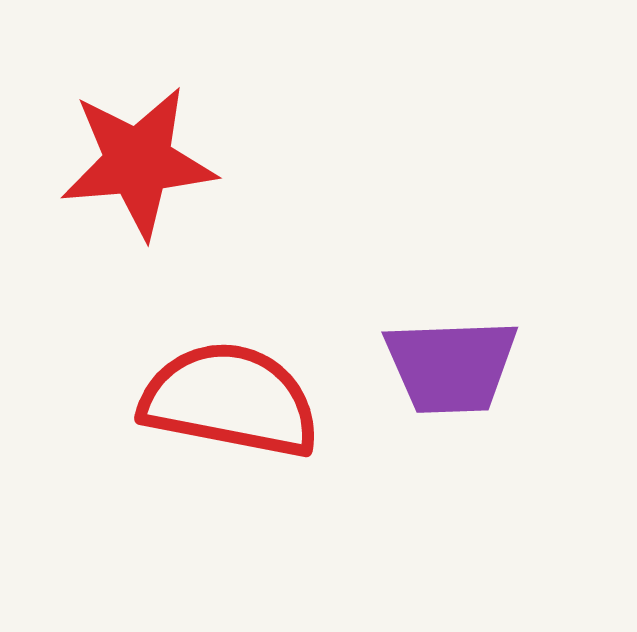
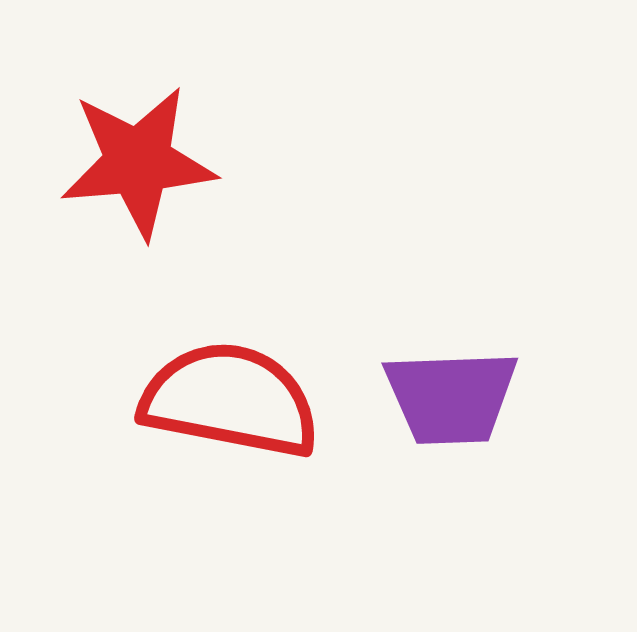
purple trapezoid: moved 31 px down
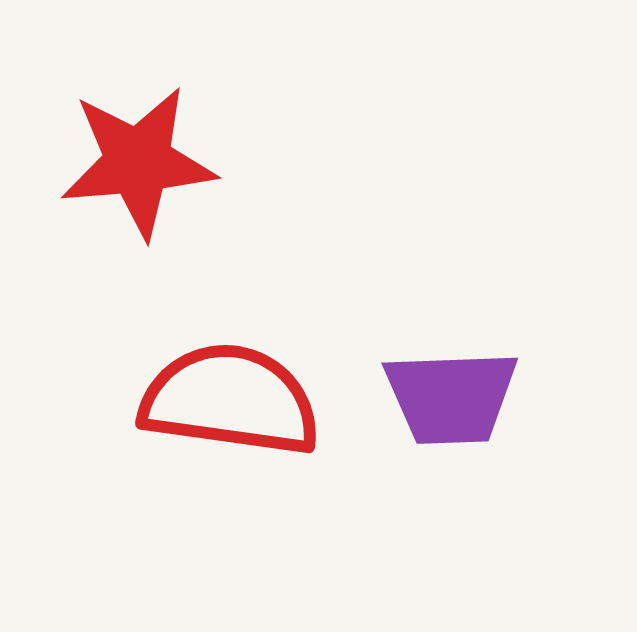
red semicircle: rotated 3 degrees counterclockwise
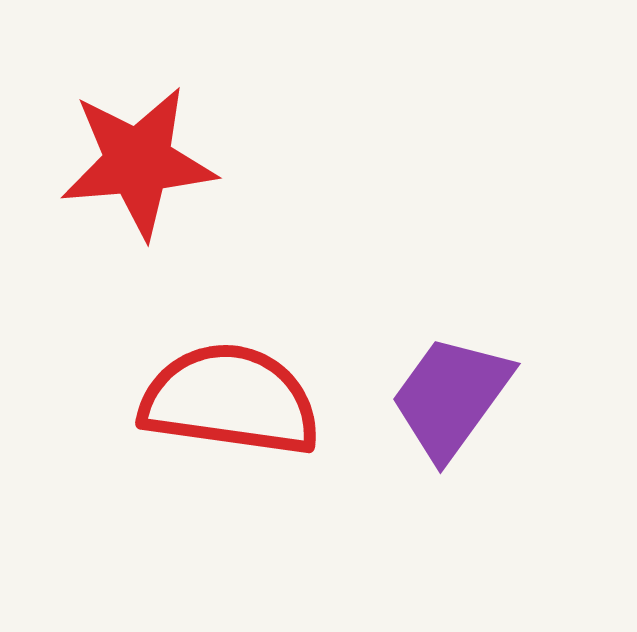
purple trapezoid: rotated 128 degrees clockwise
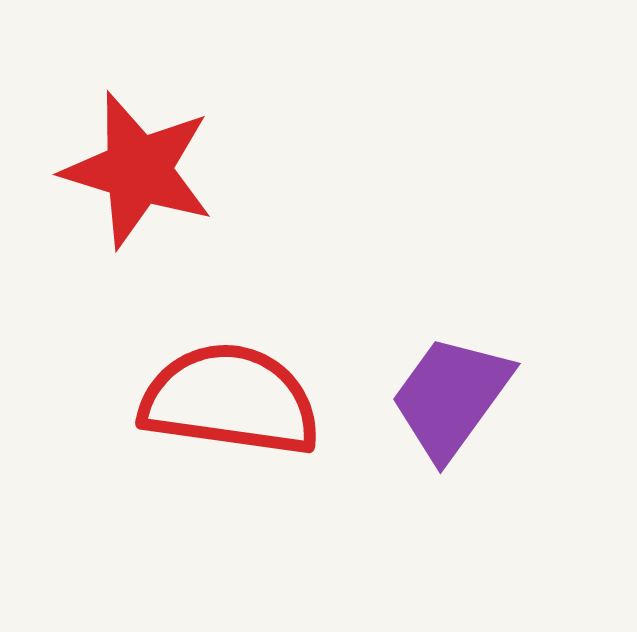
red star: moved 8 px down; rotated 22 degrees clockwise
